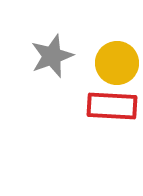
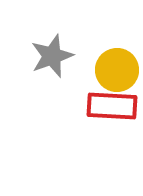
yellow circle: moved 7 px down
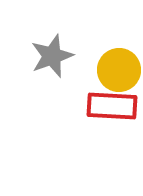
yellow circle: moved 2 px right
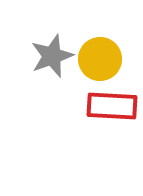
yellow circle: moved 19 px left, 11 px up
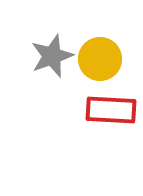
red rectangle: moved 1 px left, 4 px down
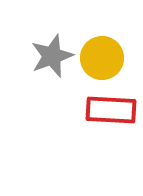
yellow circle: moved 2 px right, 1 px up
